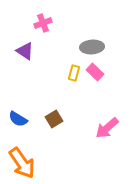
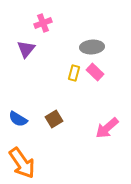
purple triangle: moved 1 px right, 2 px up; rotated 36 degrees clockwise
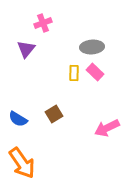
yellow rectangle: rotated 14 degrees counterclockwise
brown square: moved 5 px up
pink arrow: rotated 15 degrees clockwise
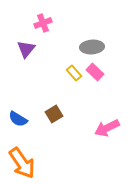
yellow rectangle: rotated 42 degrees counterclockwise
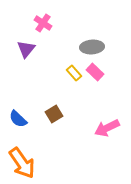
pink cross: rotated 36 degrees counterclockwise
blue semicircle: rotated 12 degrees clockwise
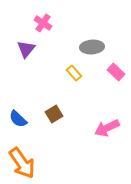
pink rectangle: moved 21 px right
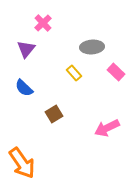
pink cross: rotated 12 degrees clockwise
blue semicircle: moved 6 px right, 31 px up
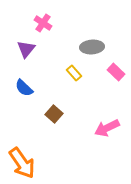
pink cross: rotated 12 degrees counterclockwise
brown square: rotated 18 degrees counterclockwise
